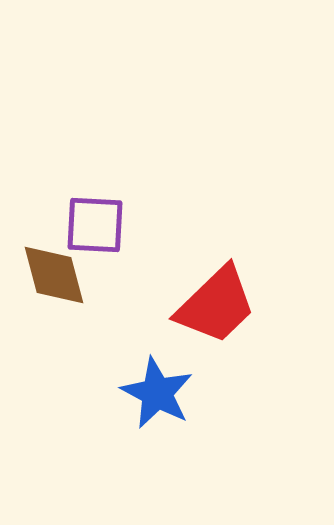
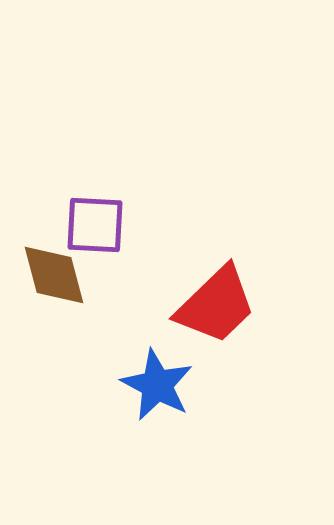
blue star: moved 8 px up
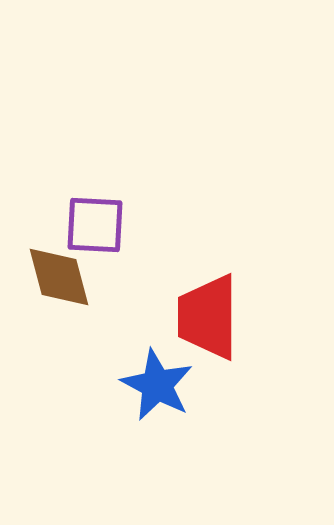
brown diamond: moved 5 px right, 2 px down
red trapezoid: moved 8 px left, 12 px down; rotated 134 degrees clockwise
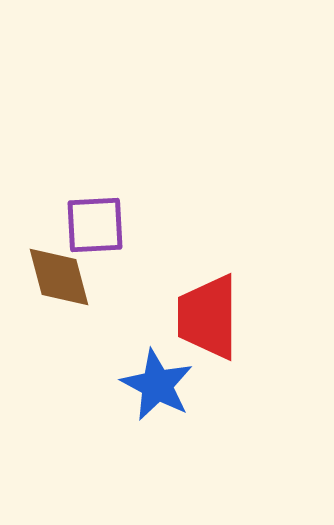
purple square: rotated 6 degrees counterclockwise
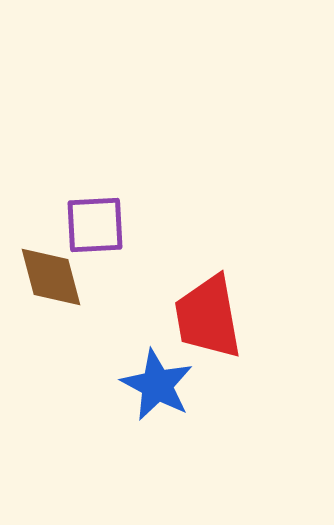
brown diamond: moved 8 px left
red trapezoid: rotated 10 degrees counterclockwise
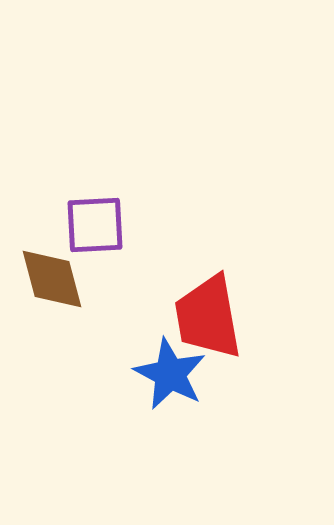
brown diamond: moved 1 px right, 2 px down
blue star: moved 13 px right, 11 px up
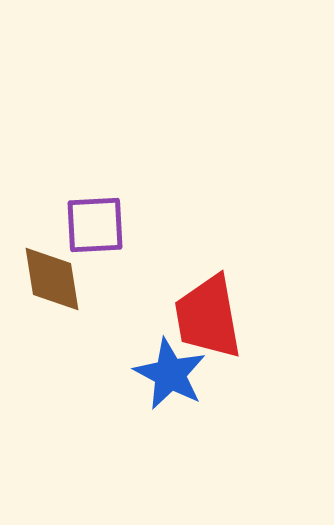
brown diamond: rotated 6 degrees clockwise
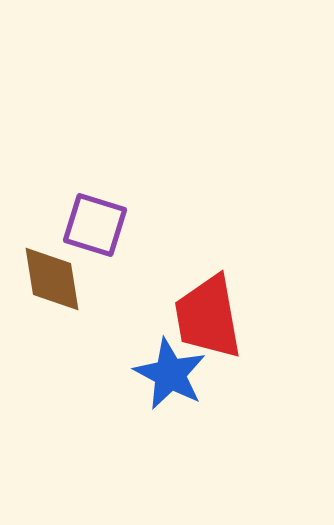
purple square: rotated 20 degrees clockwise
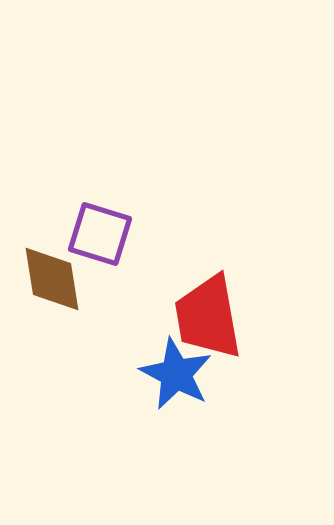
purple square: moved 5 px right, 9 px down
blue star: moved 6 px right
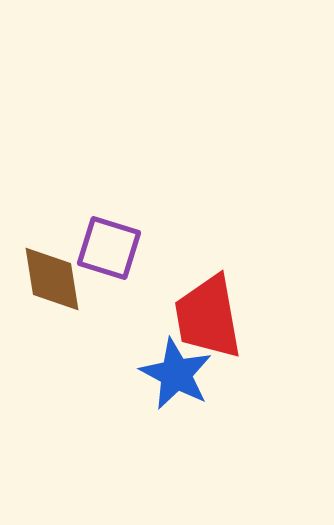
purple square: moved 9 px right, 14 px down
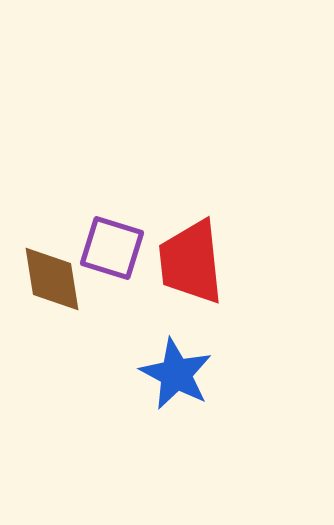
purple square: moved 3 px right
red trapezoid: moved 17 px left, 55 px up; rotated 4 degrees clockwise
